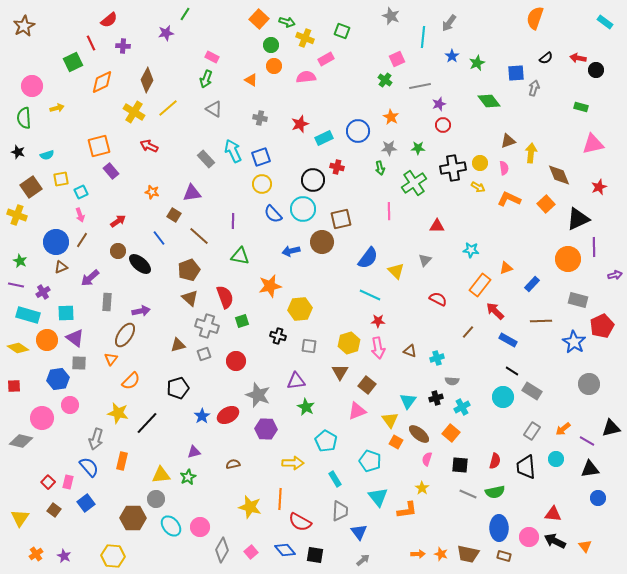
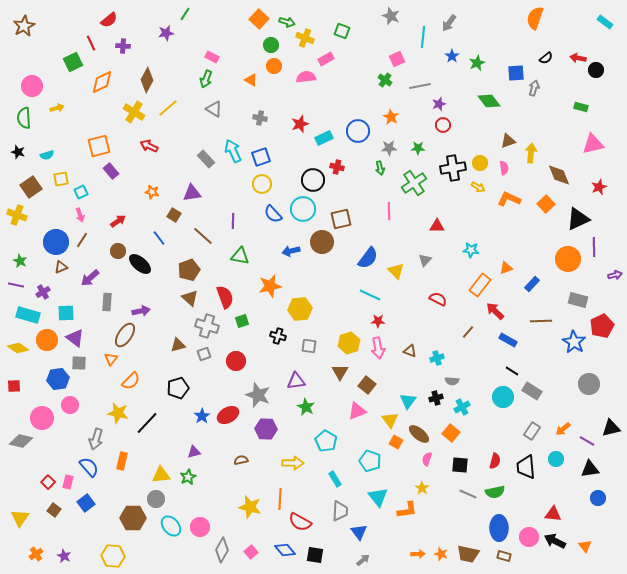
brown line at (199, 236): moved 4 px right
brown semicircle at (233, 464): moved 8 px right, 4 px up
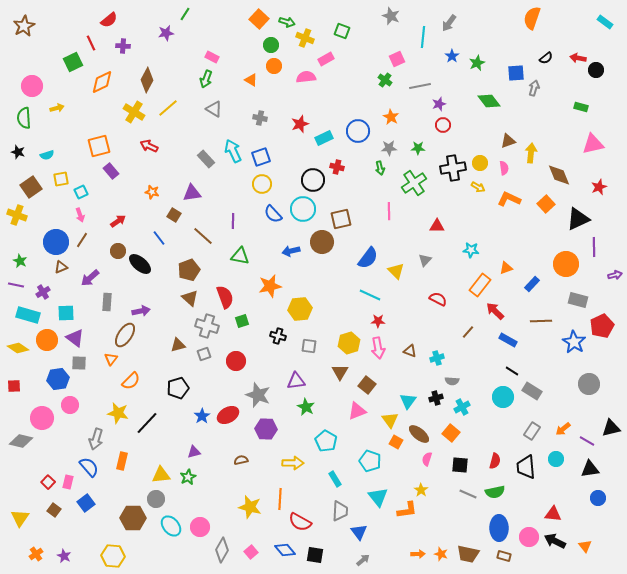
orange semicircle at (535, 18): moved 3 px left
orange circle at (568, 259): moved 2 px left, 5 px down
yellow star at (422, 488): moved 1 px left, 2 px down
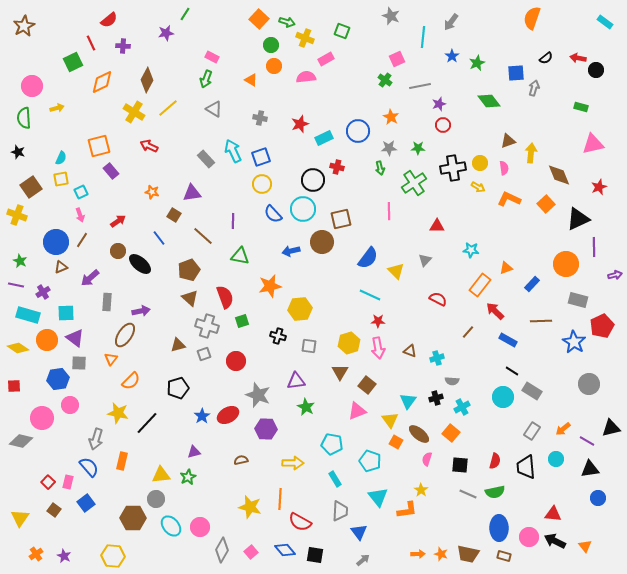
gray arrow at (449, 23): moved 2 px right, 1 px up
cyan semicircle at (47, 155): moved 14 px right, 3 px down; rotated 48 degrees counterclockwise
cyan pentagon at (326, 441): moved 6 px right, 3 px down; rotated 20 degrees counterclockwise
